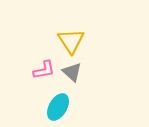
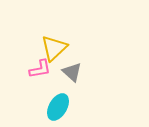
yellow triangle: moved 17 px left, 7 px down; rotated 20 degrees clockwise
pink L-shape: moved 4 px left, 1 px up
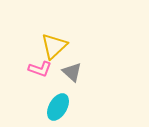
yellow triangle: moved 2 px up
pink L-shape: rotated 30 degrees clockwise
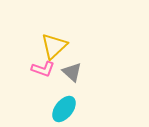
pink L-shape: moved 3 px right
cyan ellipse: moved 6 px right, 2 px down; rotated 8 degrees clockwise
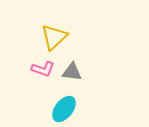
yellow triangle: moved 9 px up
gray triangle: rotated 35 degrees counterclockwise
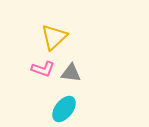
gray triangle: moved 1 px left, 1 px down
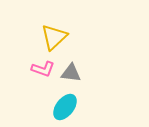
cyan ellipse: moved 1 px right, 2 px up
